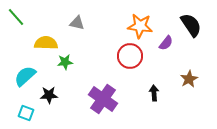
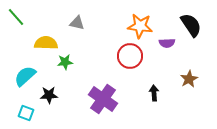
purple semicircle: moved 1 px right; rotated 49 degrees clockwise
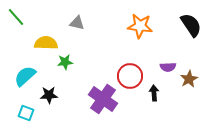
purple semicircle: moved 1 px right, 24 px down
red circle: moved 20 px down
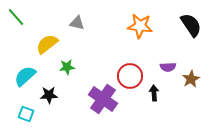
yellow semicircle: moved 1 px right, 1 px down; rotated 40 degrees counterclockwise
green star: moved 2 px right, 5 px down
brown star: moved 2 px right
cyan square: moved 1 px down
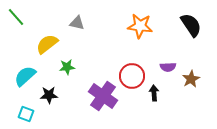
red circle: moved 2 px right
purple cross: moved 3 px up
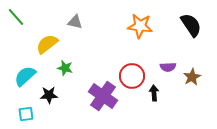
gray triangle: moved 2 px left, 1 px up
green star: moved 2 px left, 1 px down; rotated 21 degrees clockwise
brown star: moved 1 px right, 2 px up
cyan square: rotated 28 degrees counterclockwise
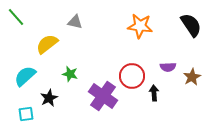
green star: moved 5 px right, 6 px down
black star: moved 3 px down; rotated 24 degrees counterclockwise
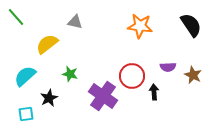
brown star: moved 1 px right, 2 px up; rotated 18 degrees counterclockwise
black arrow: moved 1 px up
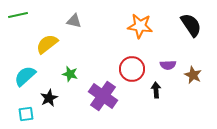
green line: moved 2 px right, 2 px up; rotated 60 degrees counterclockwise
gray triangle: moved 1 px left, 1 px up
purple semicircle: moved 2 px up
red circle: moved 7 px up
black arrow: moved 2 px right, 2 px up
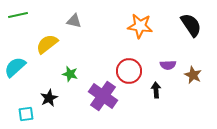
red circle: moved 3 px left, 2 px down
cyan semicircle: moved 10 px left, 9 px up
